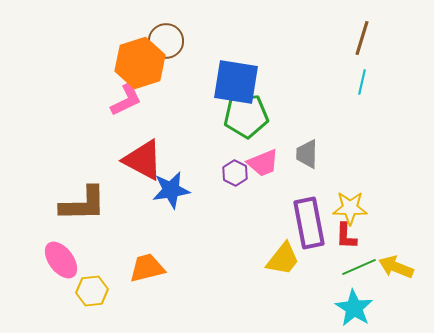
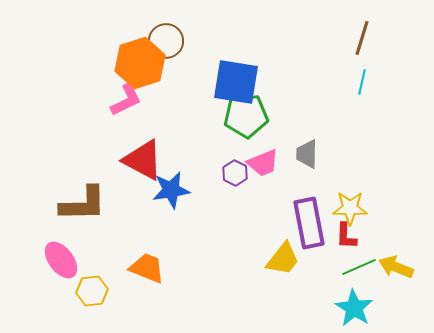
orange trapezoid: rotated 36 degrees clockwise
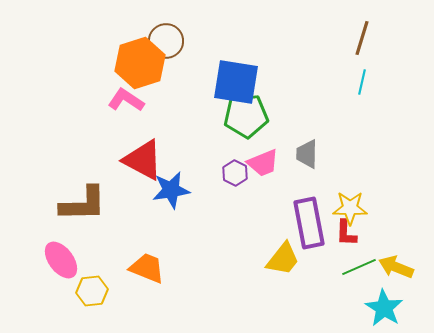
pink L-shape: rotated 120 degrees counterclockwise
red L-shape: moved 3 px up
cyan star: moved 30 px right
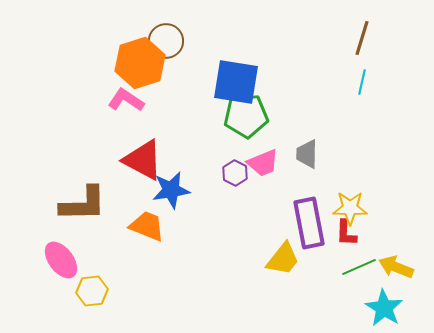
orange trapezoid: moved 42 px up
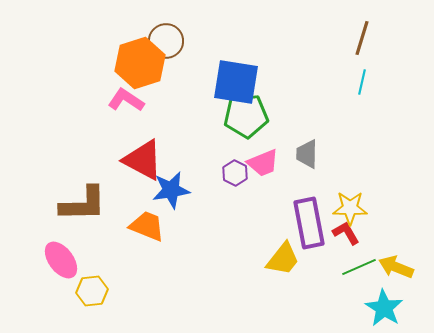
red L-shape: rotated 148 degrees clockwise
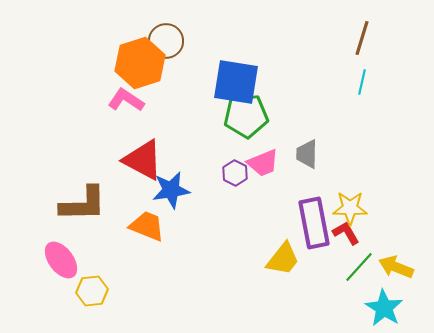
purple rectangle: moved 5 px right
green line: rotated 24 degrees counterclockwise
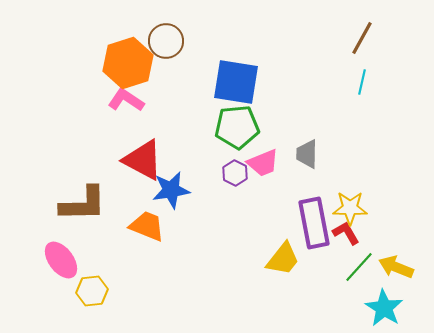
brown line: rotated 12 degrees clockwise
orange hexagon: moved 12 px left
green pentagon: moved 9 px left, 11 px down
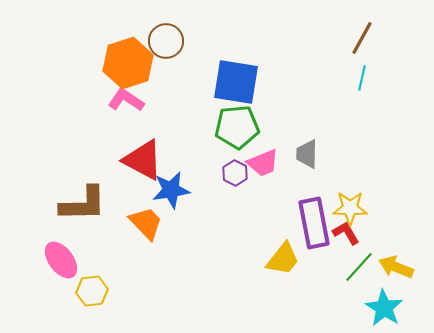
cyan line: moved 4 px up
orange trapezoid: moved 1 px left, 3 px up; rotated 24 degrees clockwise
